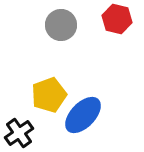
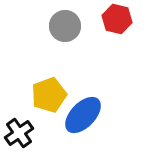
gray circle: moved 4 px right, 1 px down
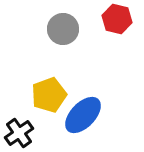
gray circle: moved 2 px left, 3 px down
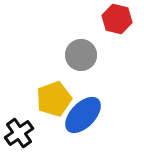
gray circle: moved 18 px right, 26 px down
yellow pentagon: moved 5 px right, 4 px down
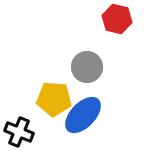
gray circle: moved 6 px right, 12 px down
yellow pentagon: rotated 24 degrees clockwise
black cross: moved 1 px up; rotated 32 degrees counterclockwise
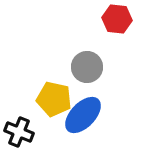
red hexagon: rotated 8 degrees counterclockwise
yellow pentagon: rotated 8 degrees clockwise
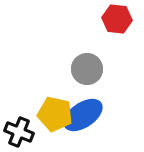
gray circle: moved 2 px down
yellow pentagon: moved 1 px right, 15 px down
blue ellipse: rotated 12 degrees clockwise
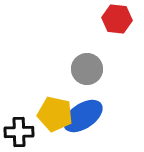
blue ellipse: moved 1 px down
black cross: rotated 24 degrees counterclockwise
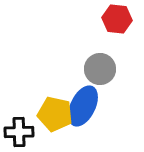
gray circle: moved 13 px right
blue ellipse: moved 10 px up; rotated 30 degrees counterclockwise
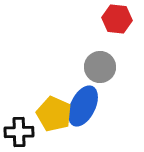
gray circle: moved 2 px up
yellow pentagon: moved 1 px left; rotated 12 degrees clockwise
